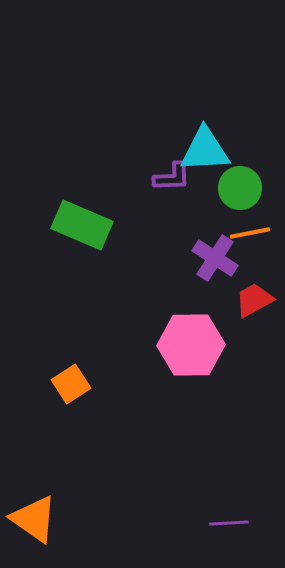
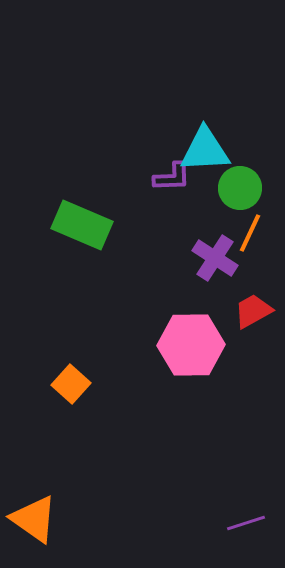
orange line: rotated 54 degrees counterclockwise
red trapezoid: moved 1 px left, 11 px down
orange square: rotated 15 degrees counterclockwise
purple line: moved 17 px right; rotated 15 degrees counterclockwise
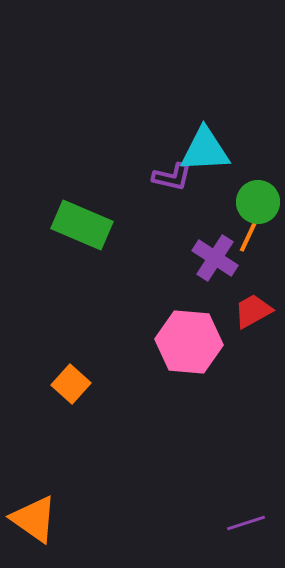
purple L-shape: rotated 15 degrees clockwise
green circle: moved 18 px right, 14 px down
pink hexagon: moved 2 px left, 3 px up; rotated 6 degrees clockwise
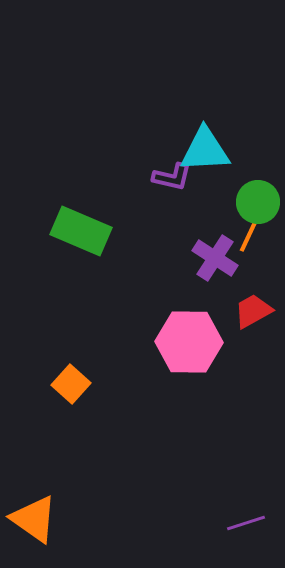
green rectangle: moved 1 px left, 6 px down
pink hexagon: rotated 4 degrees counterclockwise
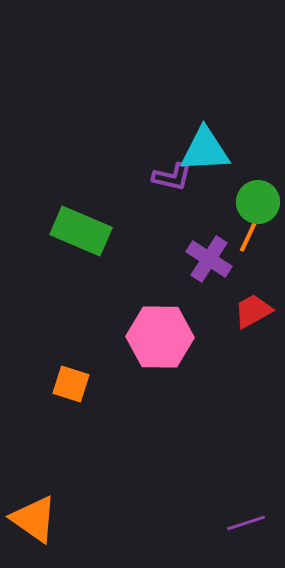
purple cross: moved 6 px left, 1 px down
pink hexagon: moved 29 px left, 5 px up
orange square: rotated 24 degrees counterclockwise
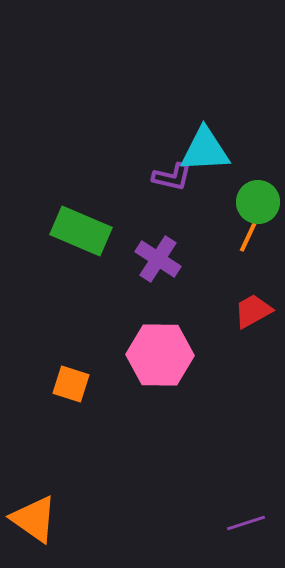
purple cross: moved 51 px left
pink hexagon: moved 18 px down
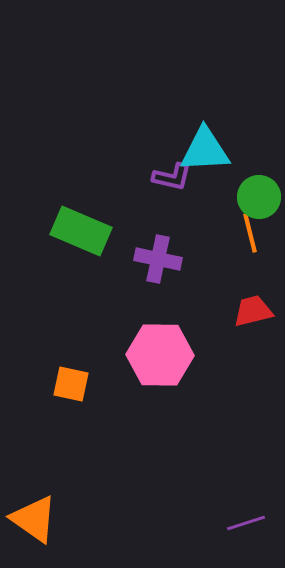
green circle: moved 1 px right, 5 px up
orange line: rotated 39 degrees counterclockwise
purple cross: rotated 21 degrees counterclockwise
red trapezoid: rotated 15 degrees clockwise
orange square: rotated 6 degrees counterclockwise
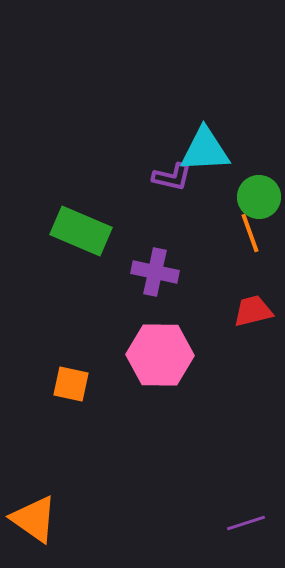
orange line: rotated 6 degrees counterclockwise
purple cross: moved 3 px left, 13 px down
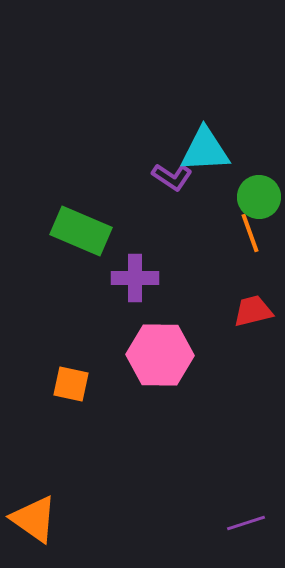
purple L-shape: rotated 21 degrees clockwise
purple cross: moved 20 px left, 6 px down; rotated 12 degrees counterclockwise
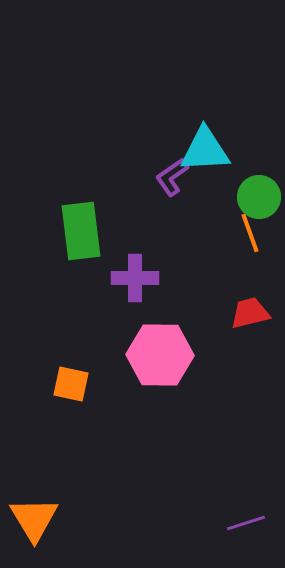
purple L-shape: rotated 111 degrees clockwise
green rectangle: rotated 60 degrees clockwise
red trapezoid: moved 3 px left, 2 px down
orange triangle: rotated 24 degrees clockwise
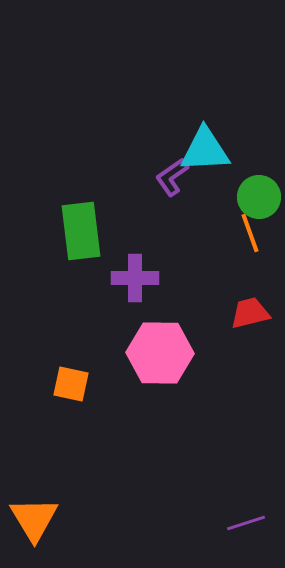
pink hexagon: moved 2 px up
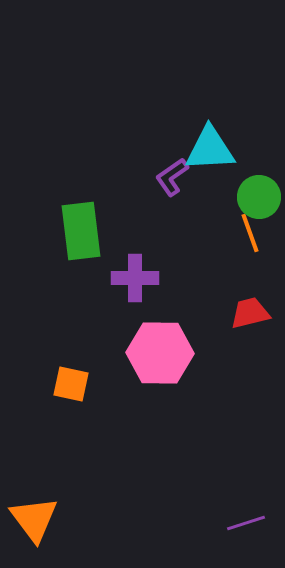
cyan triangle: moved 5 px right, 1 px up
orange triangle: rotated 6 degrees counterclockwise
